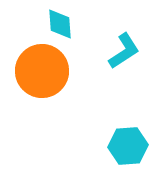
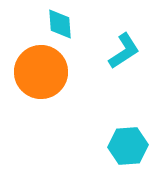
orange circle: moved 1 px left, 1 px down
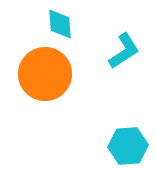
orange circle: moved 4 px right, 2 px down
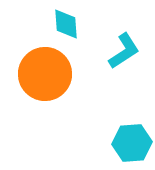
cyan diamond: moved 6 px right
cyan hexagon: moved 4 px right, 3 px up
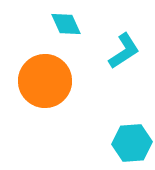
cyan diamond: rotated 20 degrees counterclockwise
orange circle: moved 7 px down
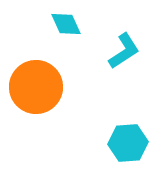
orange circle: moved 9 px left, 6 px down
cyan hexagon: moved 4 px left
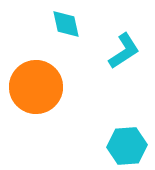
cyan diamond: rotated 12 degrees clockwise
cyan hexagon: moved 1 px left, 3 px down
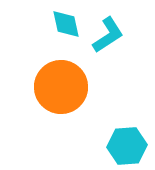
cyan L-shape: moved 16 px left, 16 px up
orange circle: moved 25 px right
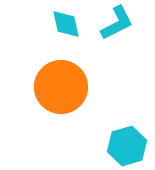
cyan L-shape: moved 9 px right, 12 px up; rotated 6 degrees clockwise
cyan hexagon: rotated 12 degrees counterclockwise
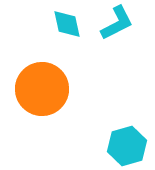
cyan diamond: moved 1 px right
orange circle: moved 19 px left, 2 px down
